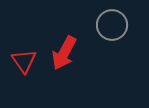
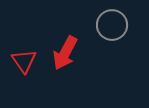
red arrow: moved 1 px right
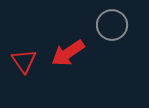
red arrow: moved 3 px right; rotated 28 degrees clockwise
